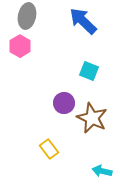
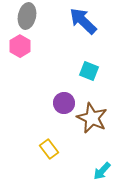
cyan arrow: rotated 60 degrees counterclockwise
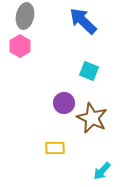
gray ellipse: moved 2 px left
yellow rectangle: moved 6 px right, 1 px up; rotated 54 degrees counterclockwise
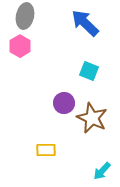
blue arrow: moved 2 px right, 2 px down
yellow rectangle: moved 9 px left, 2 px down
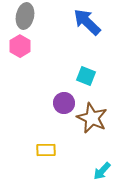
blue arrow: moved 2 px right, 1 px up
cyan square: moved 3 px left, 5 px down
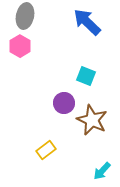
brown star: moved 2 px down
yellow rectangle: rotated 36 degrees counterclockwise
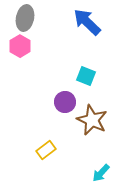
gray ellipse: moved 2 px down
purple circle: moved 1 px right, 1 px up
cyan arrow: moved 1 px left, 2 px down
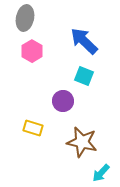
blue arrow: moved 3 px left, 19 px down
pink hexagon: moved 12 px right, 5 px down
cyan square: moved 2 px left
purple circle: moved 2 px left, 1 px up
brown star: moved 10 px left, 22 px down; rotated 12 degrees counterclockwise
yellow rectangle: moved 13 px left, 22 px up; rotated 54 degrees clockwise
